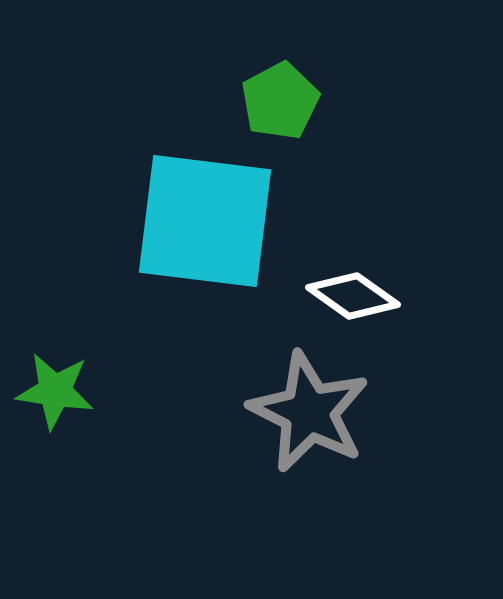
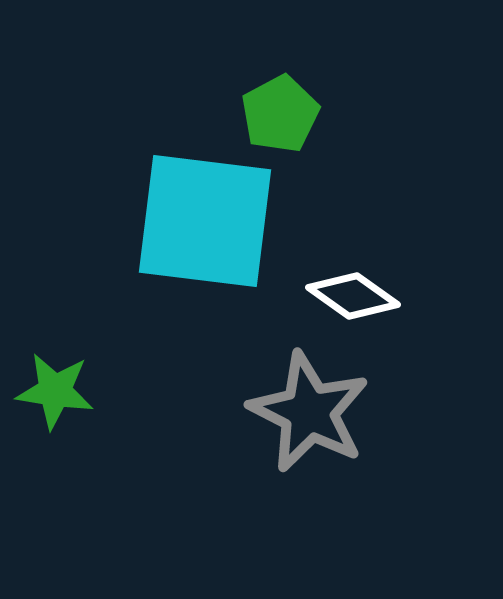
green pentagon: moved 13 px down
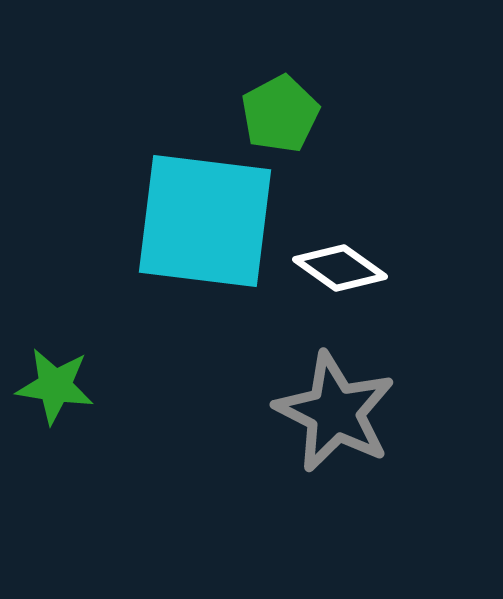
white diamond: moved 13 px left, 28 px up
green star: moved 5 px up
gray star: moved 26 px right
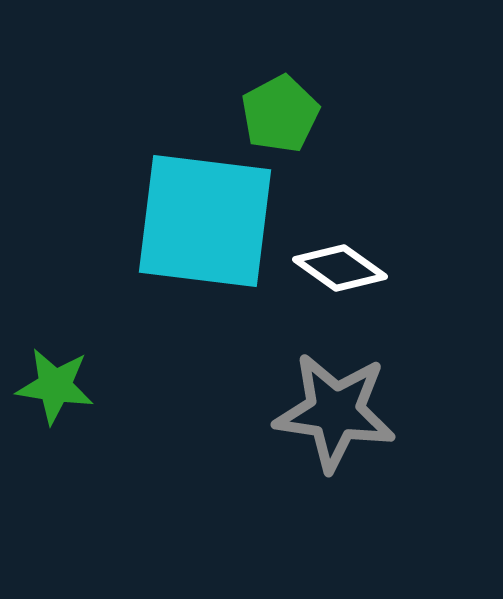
gray star: rotated 19 degrees counterclockwise
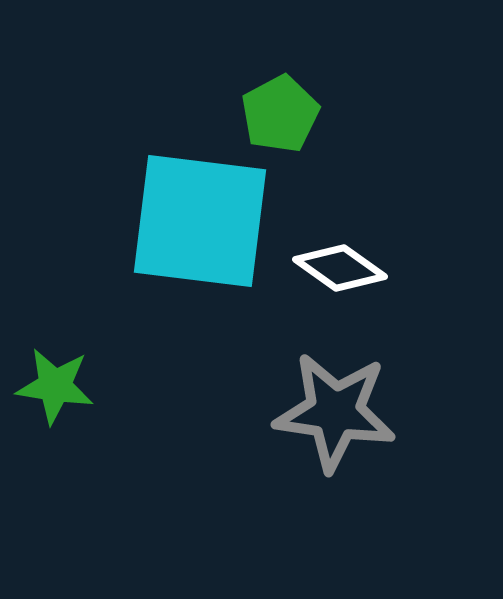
cyan square: moved 5 px left
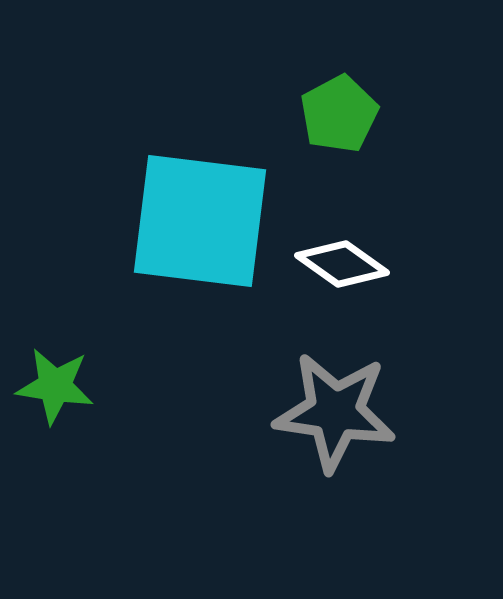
green pentagon: moved 59 px right
white diamond: moved 2 px right, 4 px up
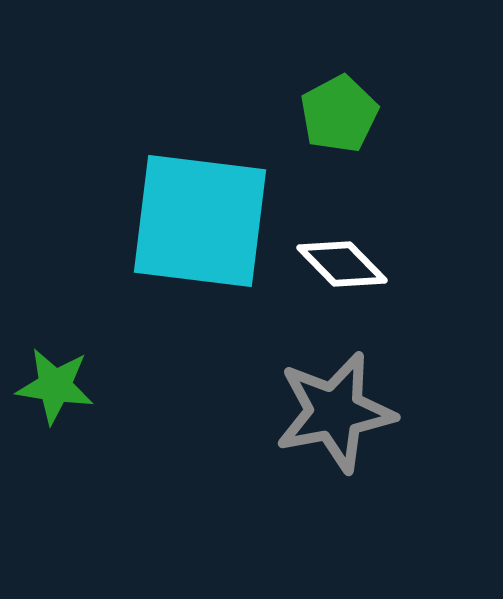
white diamond: rotated 10 degrees clockwise
gray star: rotated 19 degrees counterclockwise
